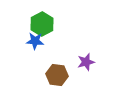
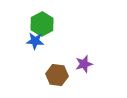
purple star: moved 2 px left, 2 px down
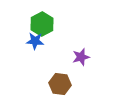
purple star: moved 3 px left, 7 px up
brown hexagon: moved 3 px right, 9 px down
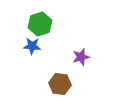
green hexagon: moved 2 px left; rotated 10 degrees clockwise
blue star: moved 3 px left, 5 px down
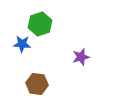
blue star: moved 10 px left, 2 px up
brown hexagon: moved 23 px left
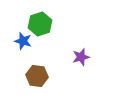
blue star: moved 1 px right, 3 px up; rotated 12 degrees clockwise
brown hexagon: moved 8 px up
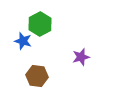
green hexagon: rotated 10 degrees counterclockwise
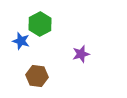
blue star: moved 2 px left
purple star: moved 3 px up
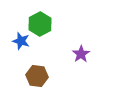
purple star: rotated 18 degrees counterclockwise
